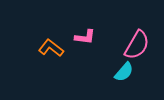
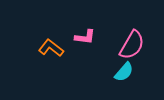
pink semicircle: moved 5 px left
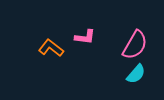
pink semicircle: moved 3 px right
cyan semicircle: moved 12 px right, 2 px down
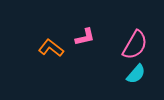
pink L-shape: rotated 20 degrees counterclockwise
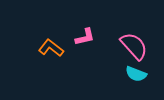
pink semicircle: moved 1 px left, 1 px down; rotated 72 degrees counterclockwise
cyan semicircle: rotated 70 degrees clockwise
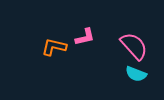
orange L-shape: moved 3 px right, 1 px up; rotated 25 degrees counterclockwise
